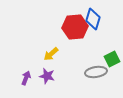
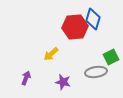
green square: moved 1 px left, 2 px up
purple star: moved 16 px right, 6 px down
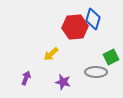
gray ellipse: rotated 10 degrees clockwise
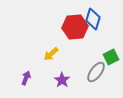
gray ellipse: rotated 55 degrees counterclockwise
purple star: moved 1 px left, 2 px up; rotated 21 degrees clockwise
